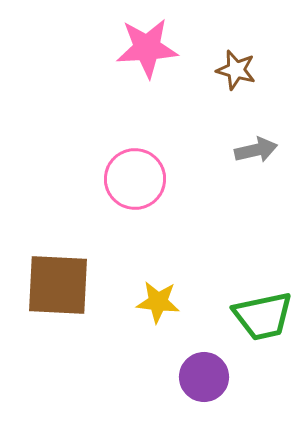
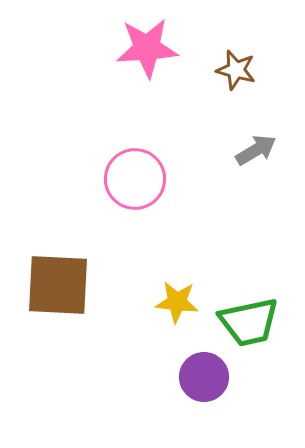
gray arrow: rotated 18 degrees counterclockwise
yellow star: moved 19 px right
green trapezoid: moved 14 px left, 6 px down
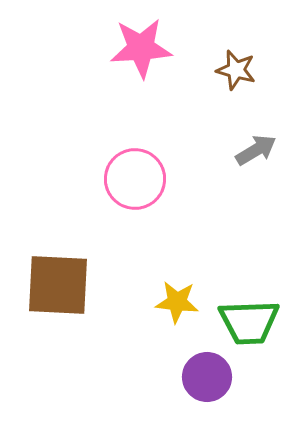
pink star: moved 6 px left
green trapezoid: rotated 10 degrees clockwise
purple circle: moved 3 px right
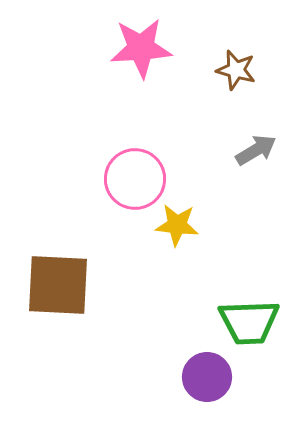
yellow star: moved 77 px up
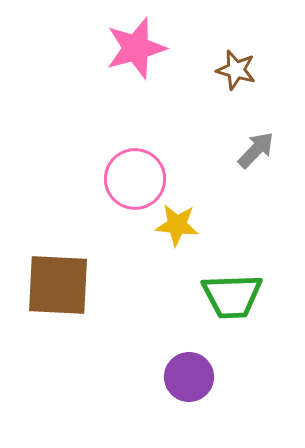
pink star: moved 5 px left; rotated 12 degrees counterclockwise
gray arrow: rotated 15 degrees counterclockwise
green trapezoid: moved 17 px left, 26 px up
purple circle: moved 18 px left
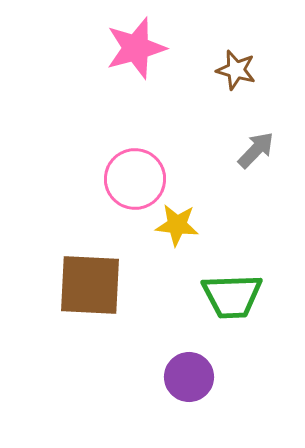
brown square: moved 32 px right
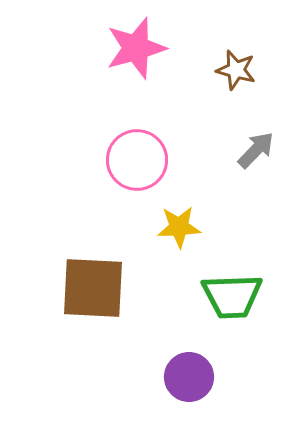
pink circle: moved 2 px right, 19 px up
yellow star: moved 2 px right, 2 px down; rotated 9 degrees counterclockwise
brown square: moved 3 px right, 3 px down
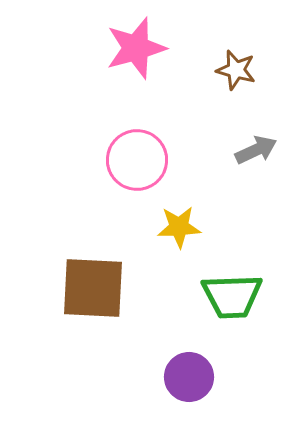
gray arrow: rotated 21 degrees clockwise
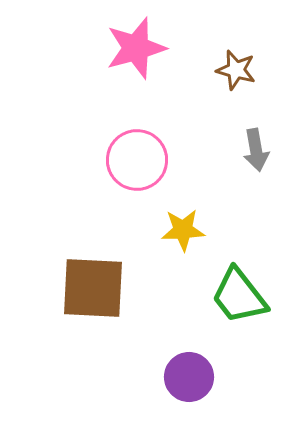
gray arrow: rotated 105 degrees clockwise
yellow star: moved 4 px right, 3 px down
green trapezoid: moved 7 px right; rotated 54 degrees clockwise
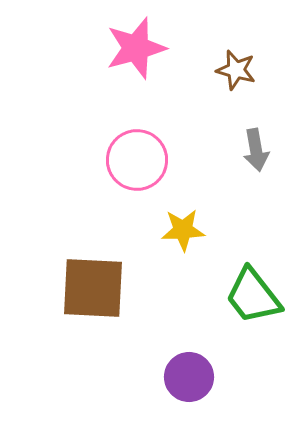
green trapezoid: moved 14 px right
